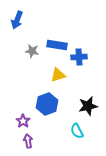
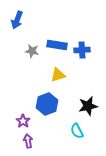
blue cross: moved 3 px right, 7 px up
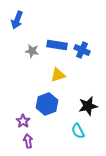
blue cross: rotated 28 degrees clockwise
cyan semicircle: moved 1 px right
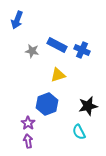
blue rectangle: rotated 18 degrees clockwise
purple star: moved 5 px right, 2 px down
cyan semicircle: moved 1 px right, 1 px down
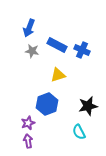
blue arrow: moved 12 px right, 8 px down
purple star: rotated 16 degrees clockwise
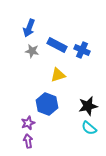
blue hexagon: rotated 20 degrees counterclockwise
cyan semicircle: moved 10 px right, 4 px up; rotated 21 degrees counterclockwise
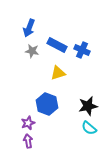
yellow triangle: moved 2 px up
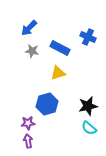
blue arrow: rotated 24 degrees clockwise
blue rectangle: moved 3 px right, 3 px down
blue cross: moved 6 px right, 13 px up
blue hexagon: rotated 25 degrees clockwise
purple star: rotated 16 degrees clockwise
